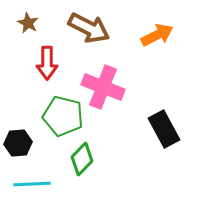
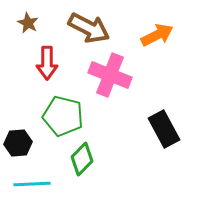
pink cross: moved 7 px right, 12 px up
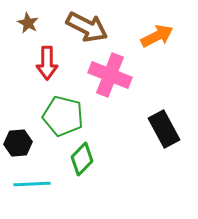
brown arrow: moved 2 px left, 1 px up
orange arrow: moved 1 px down
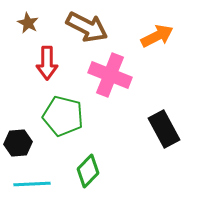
green diamond: moved 6 px right, 12 px down
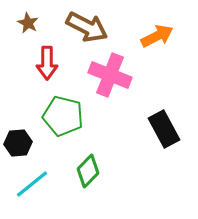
cyan line: rotated 36 degrees counterclockwise
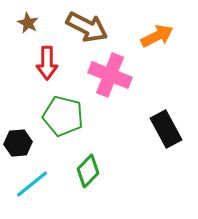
black rectangle: moved 2 px right
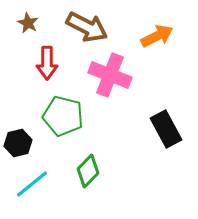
black hexagon: rotated 8 degrees counterclockwise
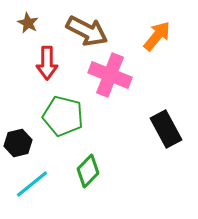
brown arrow: moved 4 px down
orange arrow: rotated 24 degrees counterclockwise
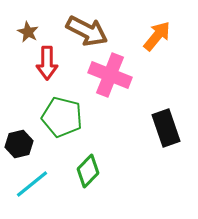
brown star: moved 9 px down
green pentagon: moved 1 px left, 1 px down
black rectangle: moved 1 px up; rotated 9 degrees clockwise
black hexagon: moved 1 px right, 1 px down
